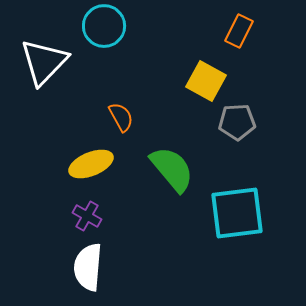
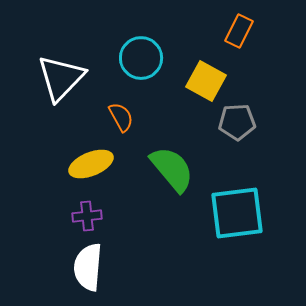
cyan circle: moved 37 px right, 32 px down
white triangle: moved 17 px right, 16 px down
purple cross: rotated 36 degrees counterclockwise
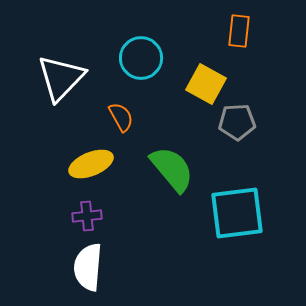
orange rectangle: rotated 20 degrees counterclockwise
yellow square: moved 3 px down
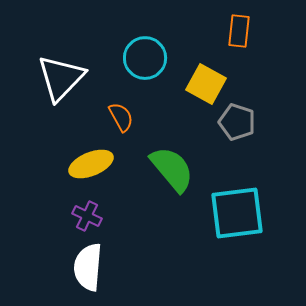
cyan circle: moved 4 px right
gray pentagon: rotated 21 degrees clockwise
purple cross: rotated 32 degrees clockwise
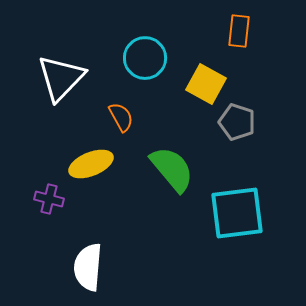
purple cross: moved 38 px left, 17 px up; rotated 12 degrees counterclockwise
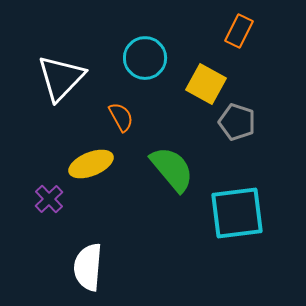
orange rectangle: rotated 20 degrees clockwise
purple cross: rotated 32 degrees clockwise
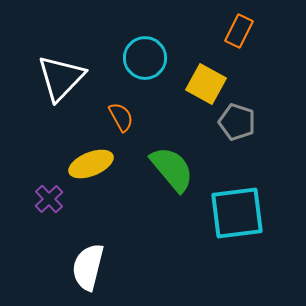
white semicircle: rotated 9 degrees clockwise
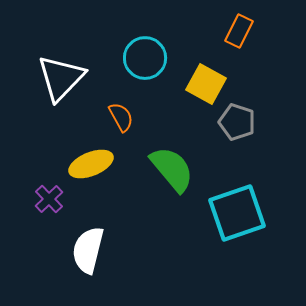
cyan square: rotated 12 degrees counterclockwise
white semicircle: moved 17 px up
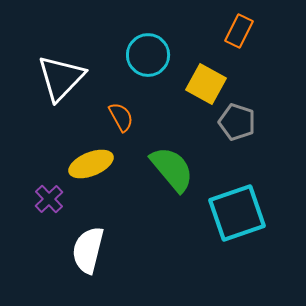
cyan circle: moved 3 px right, 3 px up
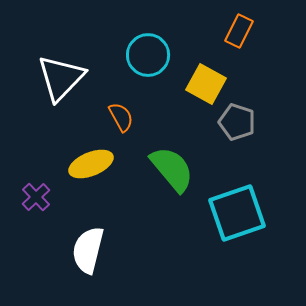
purple cross: moved 13 px left, 2 px up
